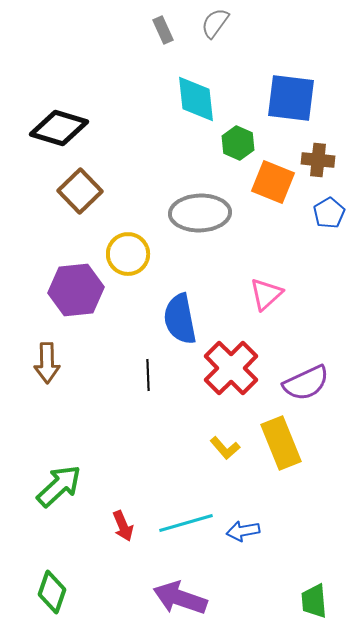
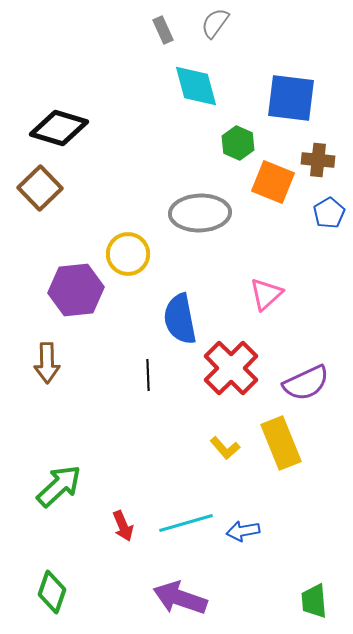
cyan diamond: moved 13 px up; rotated 9 degrees counterclockwise
brown square: moved 40 px left, 3 px up
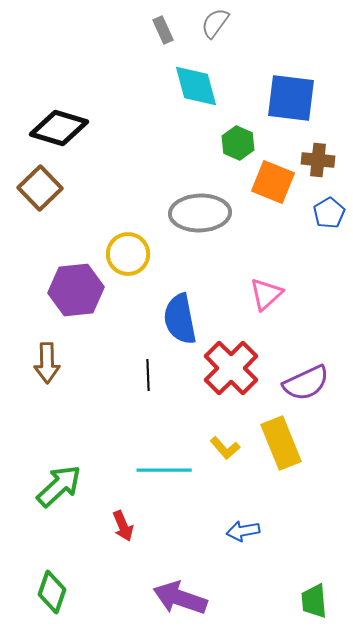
cyan line: moved 22 px left, 53 px up; rotated 16 degrees clockwise
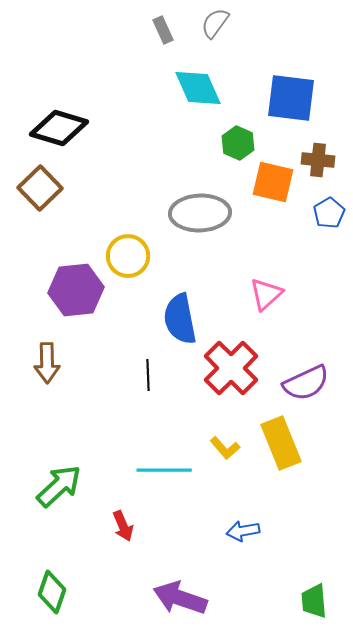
cyan diamond: moved 2 px right, 2 px down; rotated 9 degrees counterclockwise
orange square: rotated 9 degrees counterclockwise
yellow circle: moved 2 px down
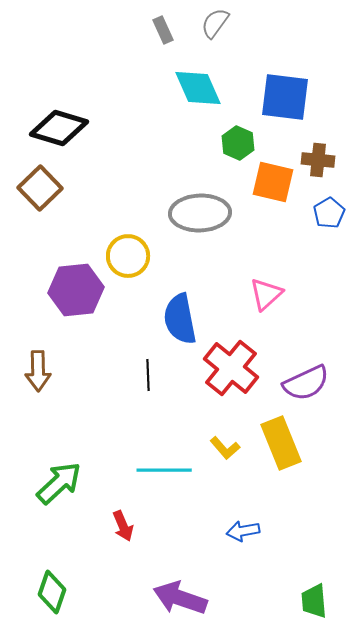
blue square: moved 6 px left, 1 px up
brown arrow: moved 9 px left, 8 px down
red cross: rotated 6 degrees counterclockwise
green arrow: moved 3 px up
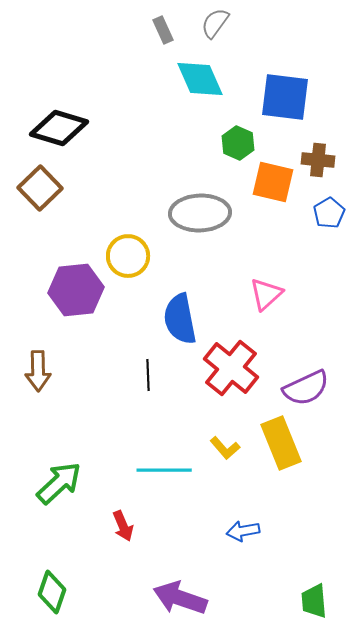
cyan diamond: moved 2 px right, 9 px up
purple semicircle: moved 5 px down
